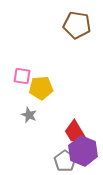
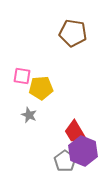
brown pentagon: moved 4 px left, 8 px down
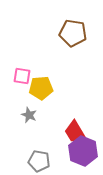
gray pentagon: moved 26 px left; rotated 25 degrees counterclockwise
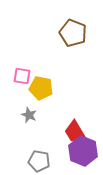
brown pentagon: rotated 12 degrees clockwise
yellow pentagon: rotated 15 degrees clockwise
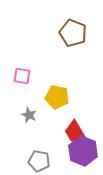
yellow pentagon: moved 16 px right, 9 px down
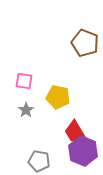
brown pentagon: moved 12 px right, 10 px down
pink square: moved 2 px right, 5 px down
yellow pentagon: moved 1 px right
gray star: moved 3 px left, 5 px up; rotated 14 degrees clockwise
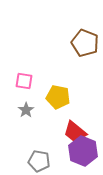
red trapezoid: rotated 20 degrees counterclockwise
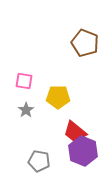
yellow pentagon: rotated 10 degrees counterclockwise
